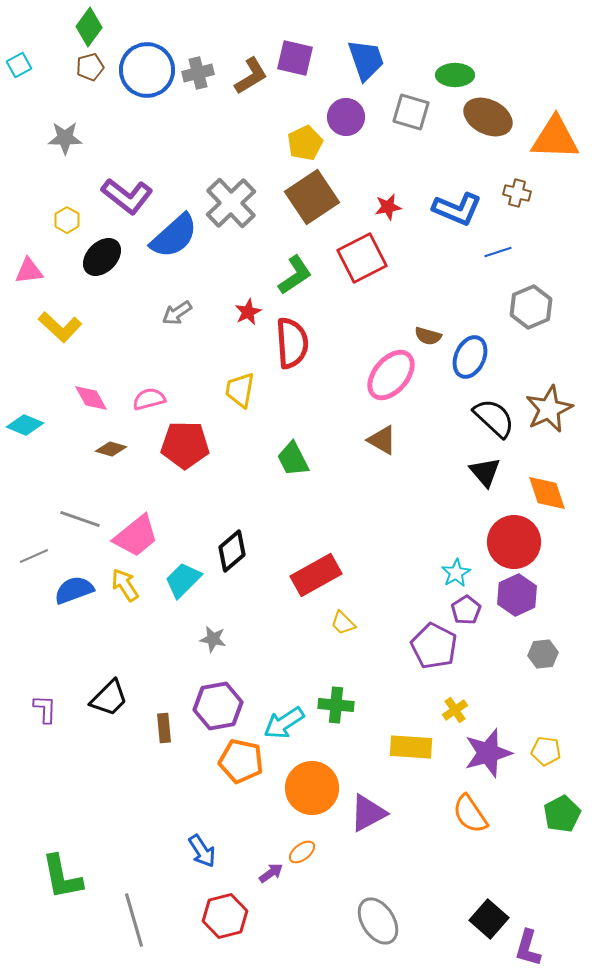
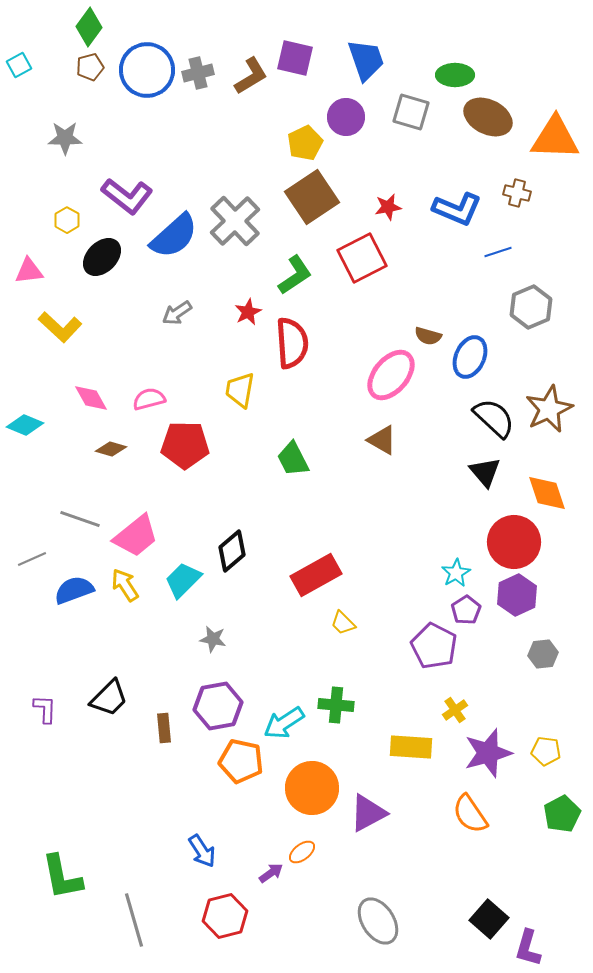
gray cross at (231, 203): moved 4 px right, 18 px down
gray line at (34, 556): moved 2 px left, 3 px down
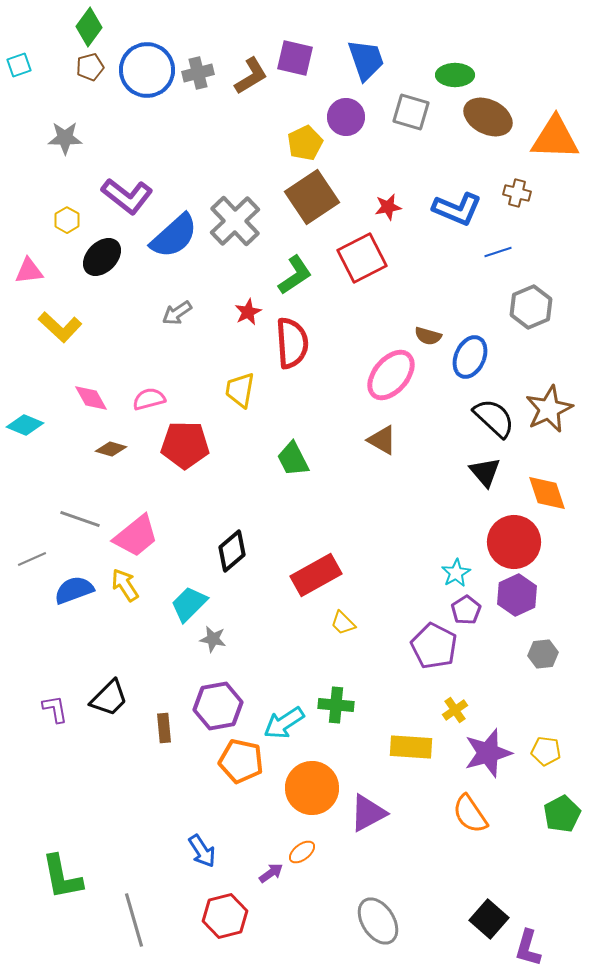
cyan square at (19, 65): rotated 10 degrees clockwise
cyan trapezoid at (183, 580): moved 6 px right, 24 px down
purple L-shape at (45, 709): moved 10 px right; rotated 12 degrees counterclockwise
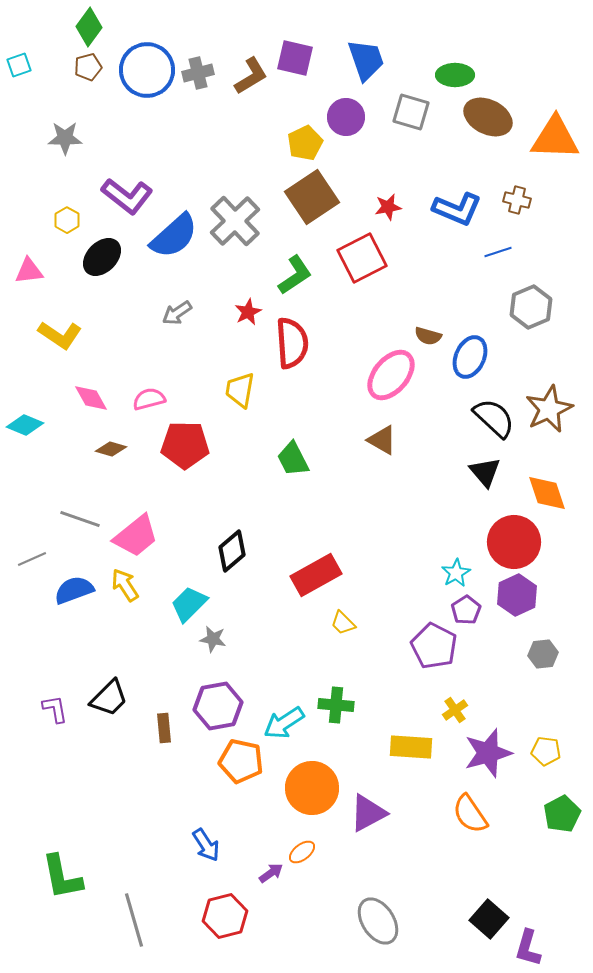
brown pentagon at (90, 67): moved 2 px left
brown cross at (517, 193): moved 7 px down
yellow L-shape at (60, 327): moved 8 px down; rotated 9 degrees counterclockwise
blue arrow at (202, 851): moved 4 px right, 6 px up
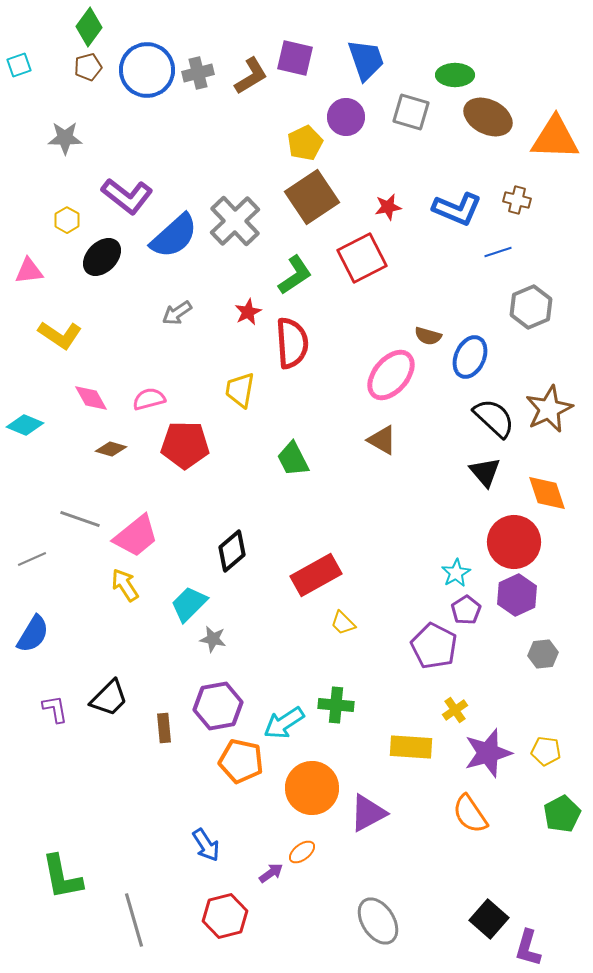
blue semicircle at (74, 590): moved 41 px left, 44 px down; rotated 141 degrees clockwise
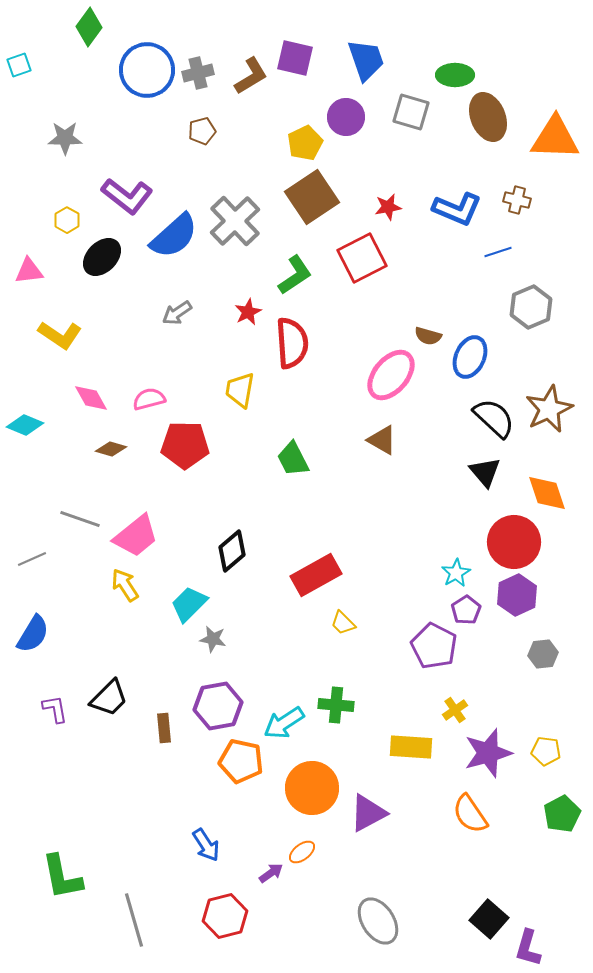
brown pentagon at (88, 67): moved 114 px right, 64 px down
brown ellipse at (488, 117): rotated 42 degrees clockwise
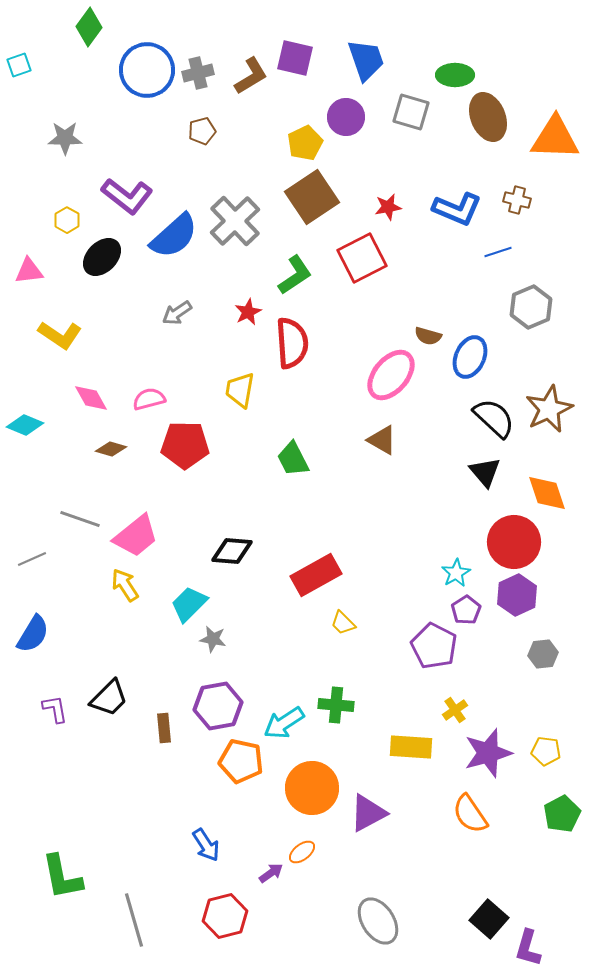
black diamond at (232, 551): rotated 45 degrees clockwise
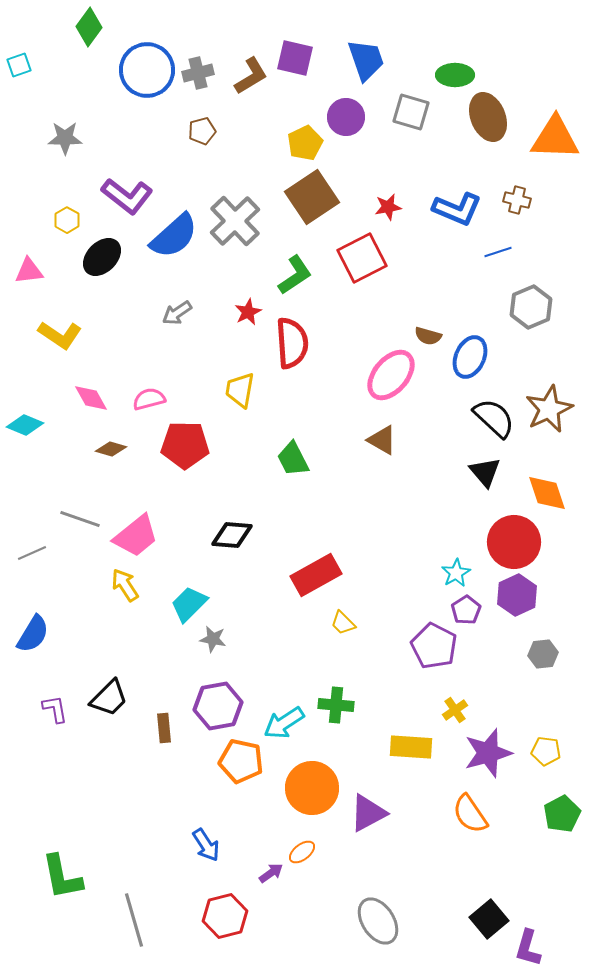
black diamond at (232, 551): moved 16 px up
gray line at (32, 559): moved 6 px up
black square at (489, 919): rotated 9 degrees clockwise
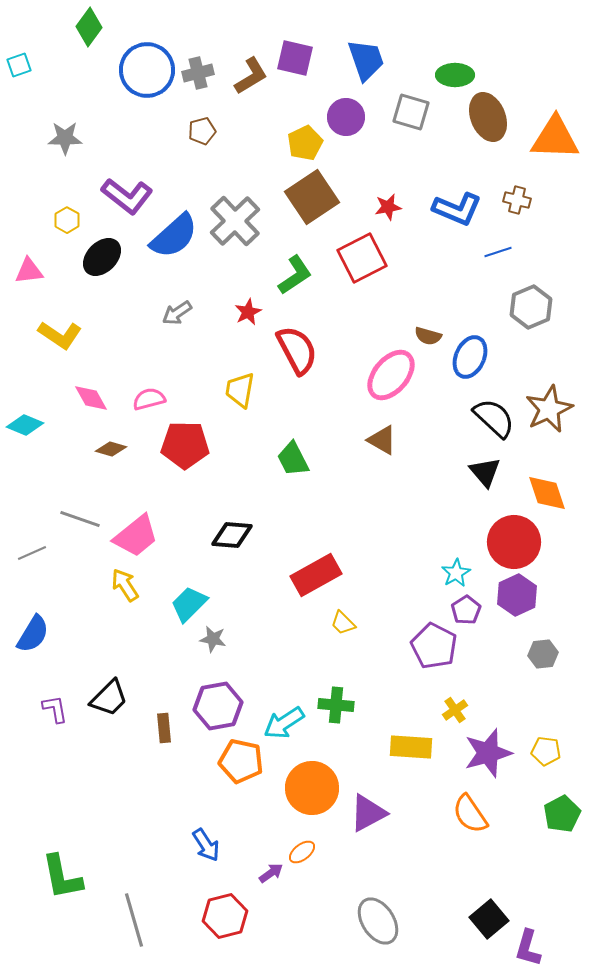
red semicircle at (292, 343): moved 5 px right, 7 px down; rotated 24 degrees counterclockwise
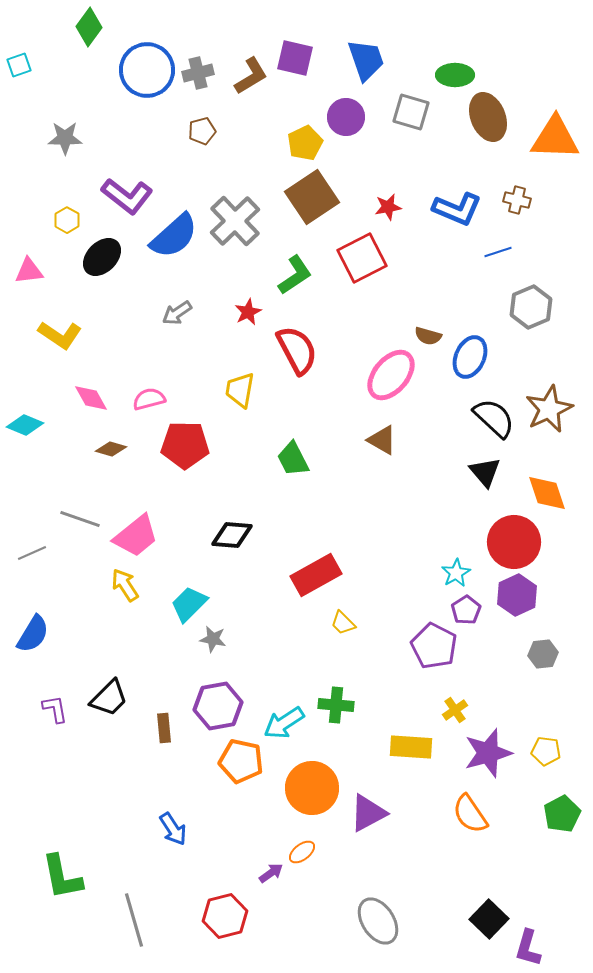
blue arrow at (206, 845): moved 33 px left, 16 px up
black square at (489, 919): rotated 6 degrees counterclockwise
